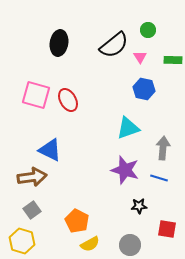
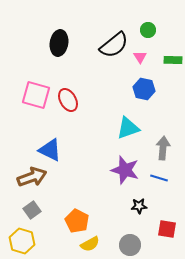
brown arrow: rotated 12 degrees counterclockwise
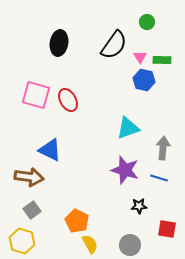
green circle: moved 1 px left, 8 px up
black semicircle: rotated 16 degrees counterclockwise
green rectangle: moved 11 px left
blue hexagon: moved 9 px up
brown arrow: moved 3 px left; rotated 28 degrees clockwise
yellow semicircle: rotated 90 degrees counterclockwise
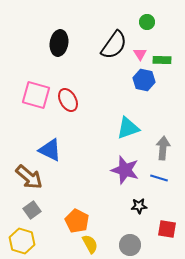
pink triangle: moved 3 px up
brown arrow: rotated 32 degrees clockwise
